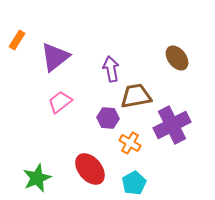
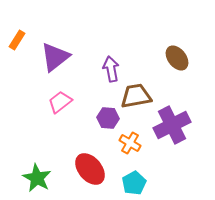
green star: rotated 20 degrees counterclockwise
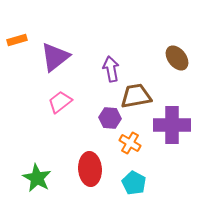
orange rectangle: rotated 42 degrees clockwise
purple hexagon: moved 2 px right
purple cross: rotated 27 degrees clockwise
red ellipse: rotated 36 degrees clockwise
cyan pentagon: rotated 15 degrees counterclockwise
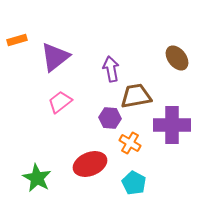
red ellipse: moved 5 px up; rotated 72 degrees clockwise
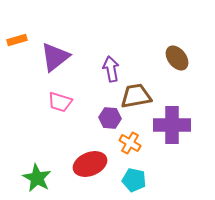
pink trapezoid: rotated 125 degrees counterclockwise
cyan pentagon: moved 3 px up; rotated 15 degrees counterclockwise
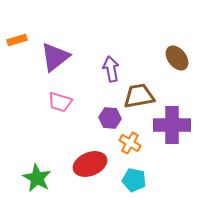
brown trapezoid: moved 3 px right
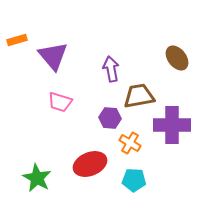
purple triangle: moved 2 px left, 1 px up; rotated 32 degrees counterclockwise
cyan pentagon: rotated 10 degrees counterclockwise
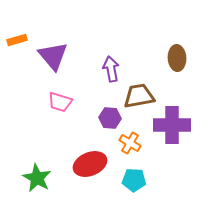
brown ellipse: rotated 35 degrees clockwise
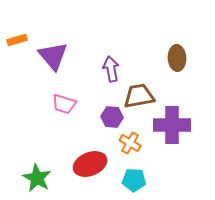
pink trapezoid: moved 4 px right, 2 px down
purple hexagon: moved 2 px right, 1 px up
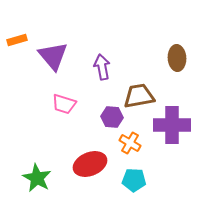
purple arrow: moved 9 px left, 2 px up
